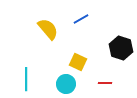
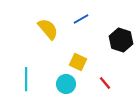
black hexagon: moved 8 px up
red line: rotated 48 degrees clockwise
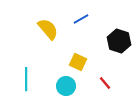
black hexagon: moved 2 px left, 1 px down
cyan circle: moved 2 px down
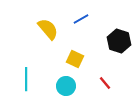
yellow square: moved 3 px left, 3 px up
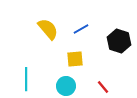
blue line: moved 10 px down
yellow square: rotated 30 degrees counterclockwise
red line: moved 2 px left, 4 px down
